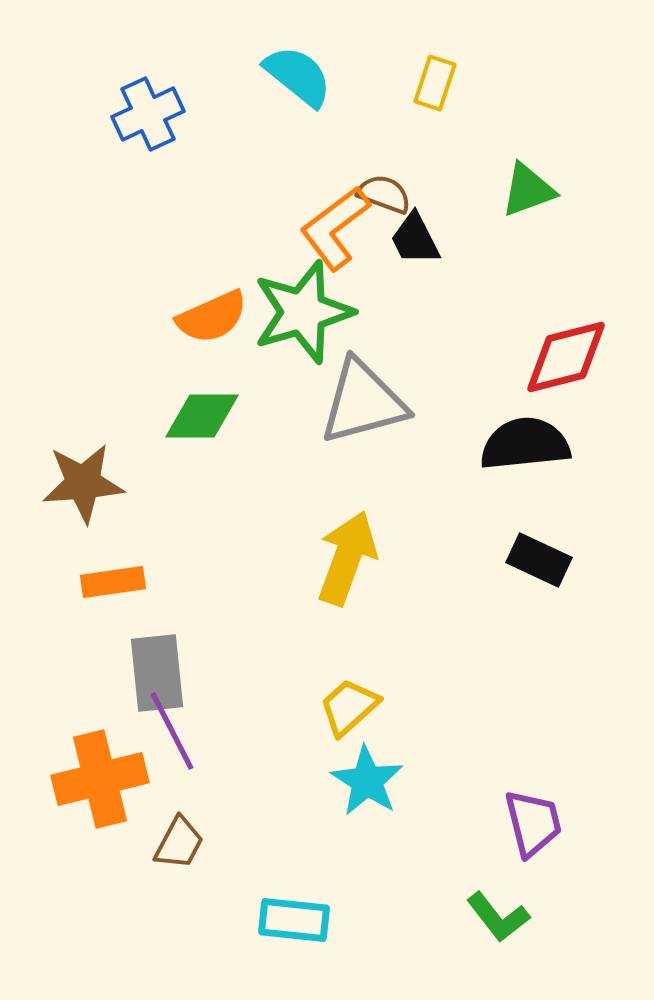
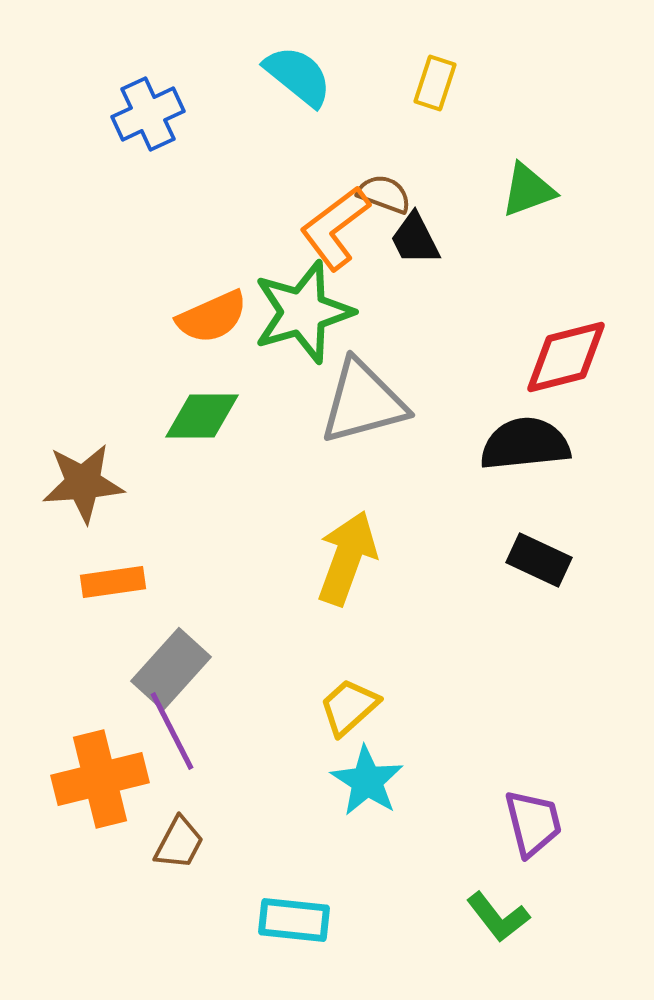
gray rectangle: moved 14 px right, 4 px up; rotated 48 degrees clockwise
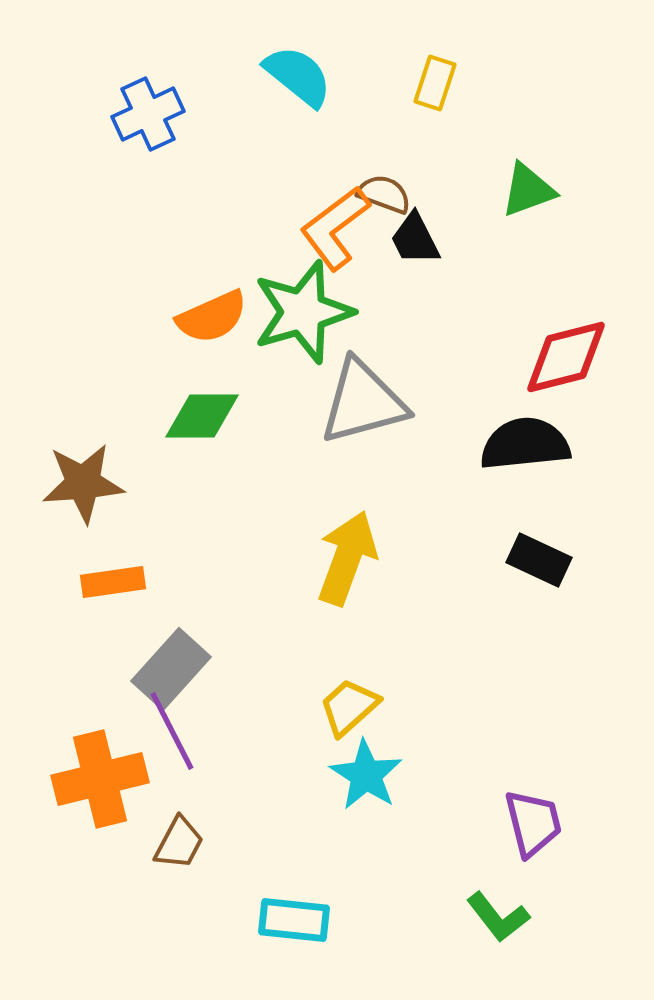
cyan star: moved 1 px left, 6 px up
